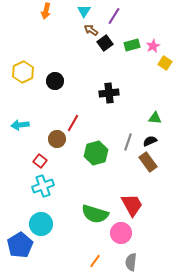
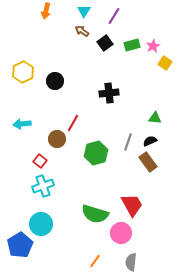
brown arrow: moved 9 px left, 1 px down
cyan arrow: moved 2 px right, 1 px up
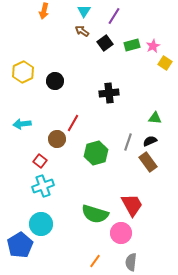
orange arrow: moved 2 px left
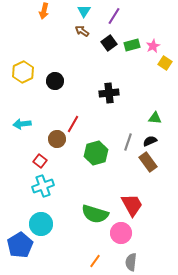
black square: moved 4 px right
red line: moved 1 px down
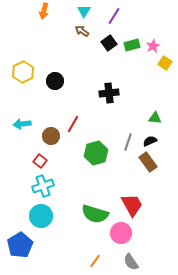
brown circle: moved 6 px left, 3 px up
cyan circle: moved 8 px up
gray semicircle: rotated 42 degrees counterclockwise
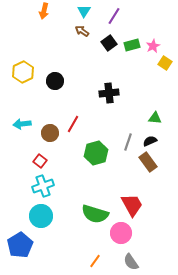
brown circle: moved 1 px left, 3 px up
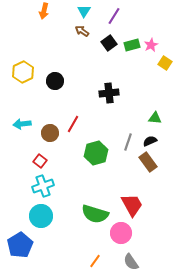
pink star: moved 2 px left, 1 px up
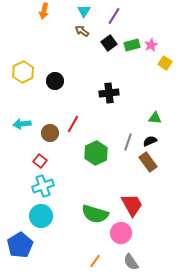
green hexagon: rotated 10 degrees counterclockwise
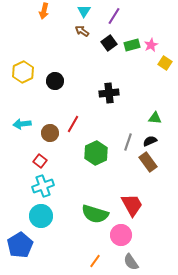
pink circle: moved 2 px down
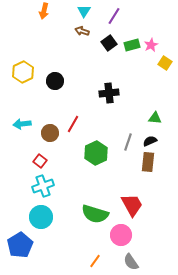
brown arrow: rotated 16 degrees counterclockwise
brown rectangle: rotated 42 degrees clockwise
cyan circle: moved 1 px down
